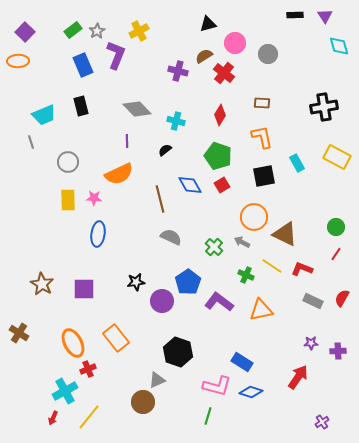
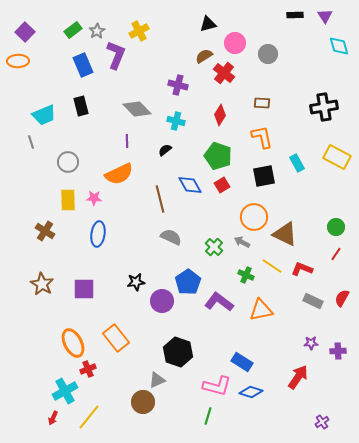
purple cross at (178, 71): moved 14 px down
brown cross at (19, 333): moved 26 px right, 102 px up
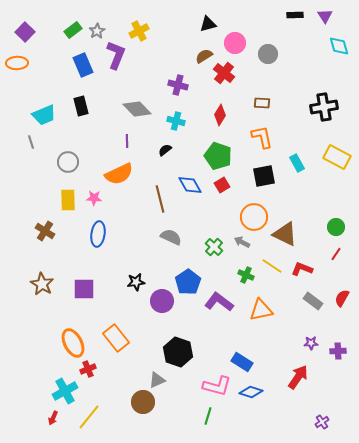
orange ellipse at (18, 61): moved 1 px left, 2 px down
gray rectangle at (313, 301): rotated 12 degrees clockwise
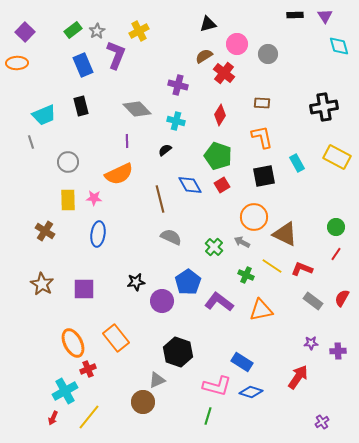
pink circle at (235, 43): moved 2 px right, 1 px down
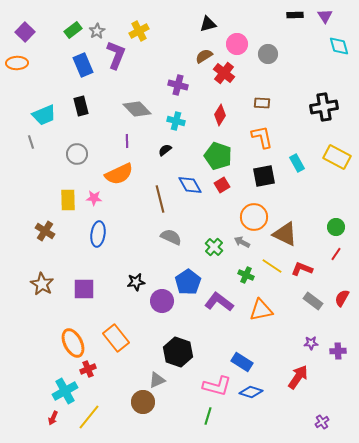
gray circle at (68, 162): moved 9 px right, 8 px up
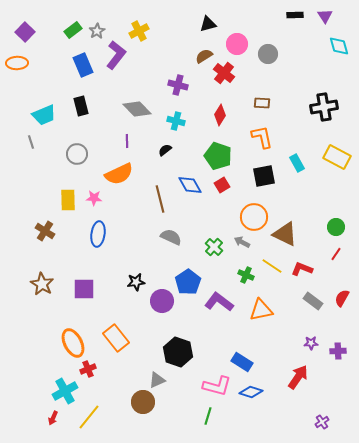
purple L-shape at (116, 55): rotated 16 degrees clockwise
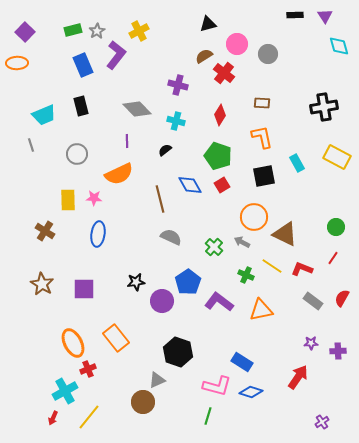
green rectangle at (73, 30): rotated 24 degrees clockwise
gray line at (31, 142): moved 3 px down
red line at (336, 254): moved 3 px left, 4 px down
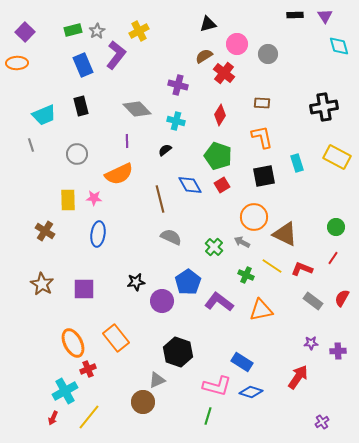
cyan rectangle at (297, 163): rotated 12 degrees clockwise
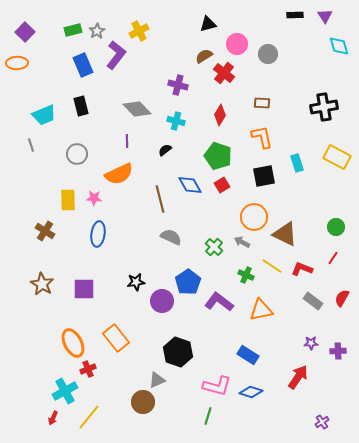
blue rectangle at (242, 362): moved 6 px right, 7 px up
